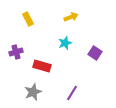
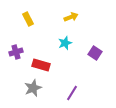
red rectangle: moved 1 px left, 1 px up
gray star: moved 4 px up
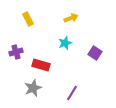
yellow arrow: moved 1 px down
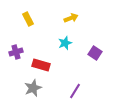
purple line: moved 3 px right, 2 px up
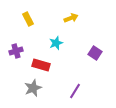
cyan star: moved 9 px left
purple cross: moved 1 px up
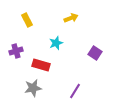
yellow rectangle: moved 1 px left, 1 px down
gray star: rotated 12 degrees clockwise
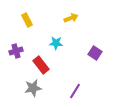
cyan star: rotated 24 degrees clockwise
red rectangle: rotated 36 degrees clockwise
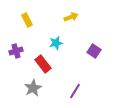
yellow arrow: moved 1 px up
cyan star: rotated 16 degrees counterclockwise
purple square: moved 1 px left, 2 px up
red rectangle: moved 2 px right, 1 px up
gray star: rotated 18 degrees counterclockwise
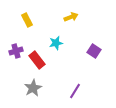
red rectangle: moved 6 px left, 4 px up
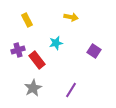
yellow arrow: rotated 32 degrees clockwise
purple cross: moved 2 px right, 1 px up
purple line: moved 4 px left, 1 px up
